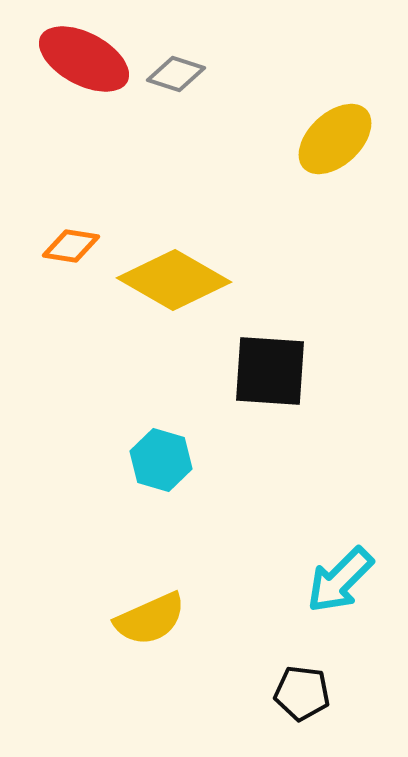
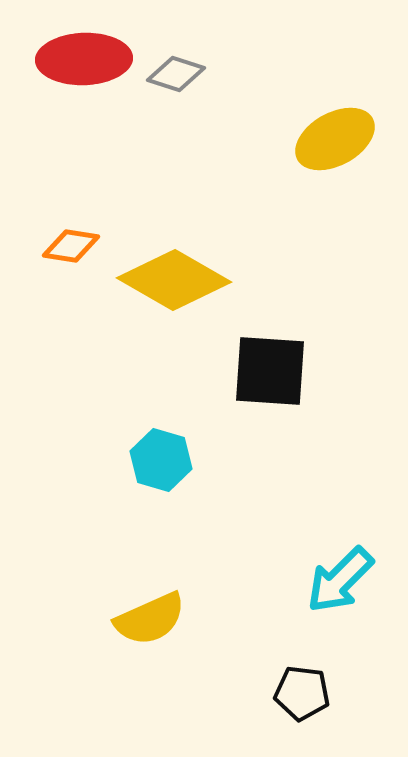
red ellipse: rotated 30 degrees counterclockwise
yellow ellipse: rotated 14 degrees clockwise
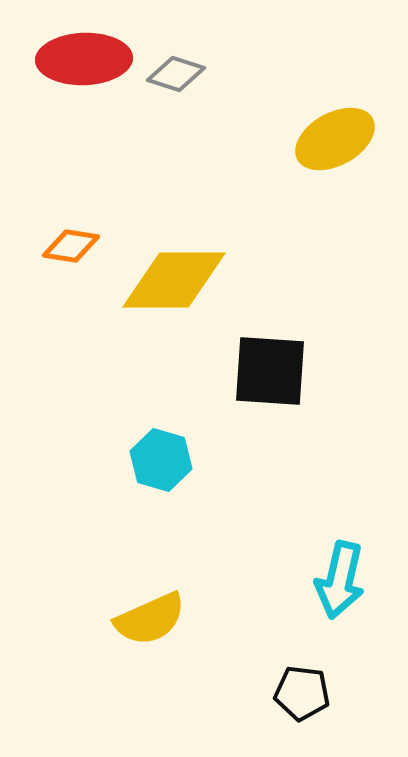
yellow diamond: rotated 30 degrees counterclockwise
cyan arrow: rotated 32 degrees counterclockwise
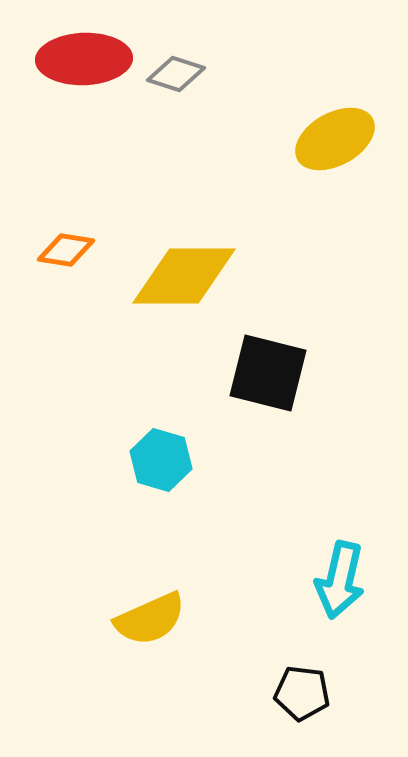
orange diamond: moved 5 px left, 4 px down
yellow diamond: moved 10 px right, 4 px up
black square: moved 2 px left, 2 px down; rotated 10 degrees clockwise
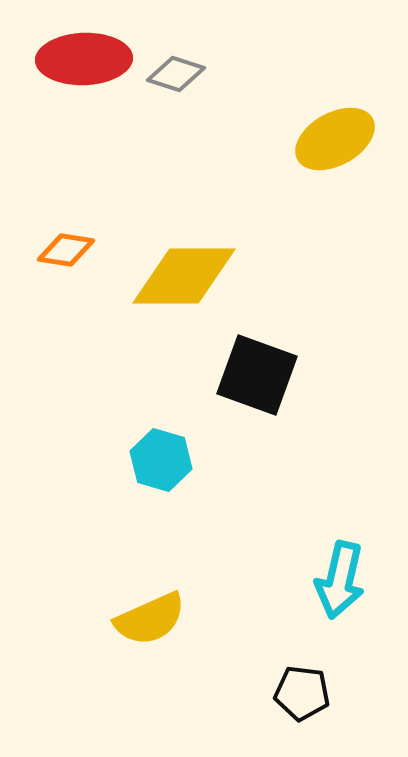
black square: moved 11 px left, 2 px down; rotated 6 degrees clockwise
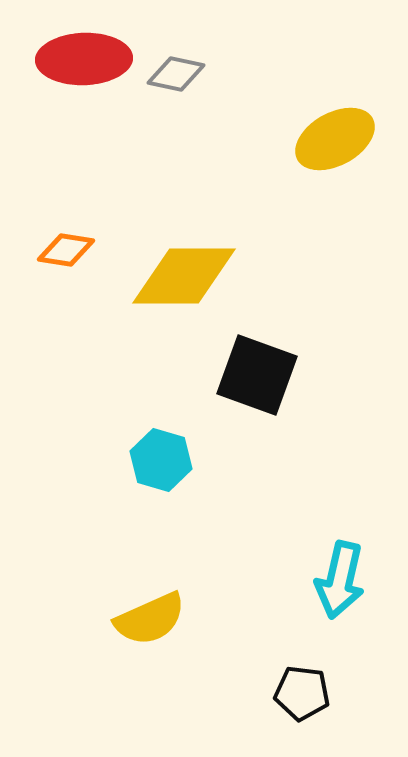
gray diamond: rotated 6 degrees counterclockwise
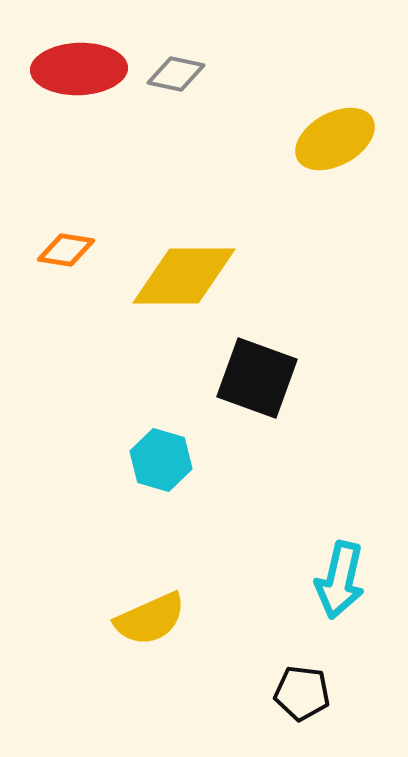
red ellipse: moved 5 px left, 10 px down
black square: moved 3 px down
